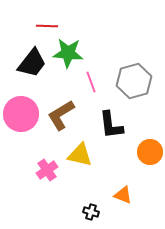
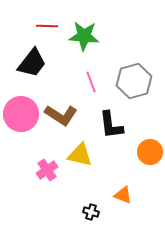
green star: moved 16 px right, 17 px up
brown L-shape: rotated 116 degrees counterclockwise
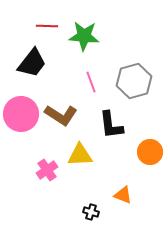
yellow triangle: rotated 16 degrees counterclockwise
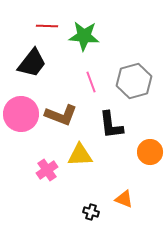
brown L-shape: rotated 12 degrees counterclockwise
orange triangle: moved 1 px right, 4 px down
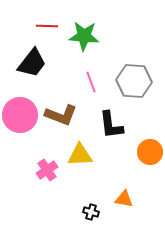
gray hexagon: rotated 20 degrees clockwise
pink circle: moved 1 px left, 1 px down
orange triangle: rotated 12 degrees counterclockwise
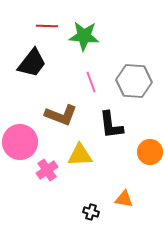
pink circle: moved 27 px down
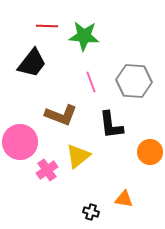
yellow triangle: moved 2 px left, 1 px down; rotated 36 degrees counterclockwise
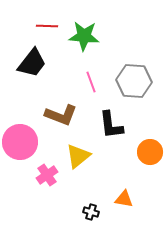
pink cross: moved 5 px down
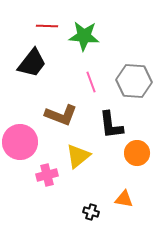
orange circle: moved 13 px left, 1 px down
pink cross: rotated 20 degrees clockwise
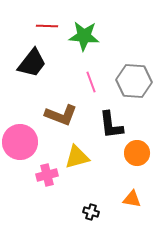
yellow triangle: moved 1 px left, 1 px down; rotated 24 degrees clockwise
orange triangle: moved 8 px right
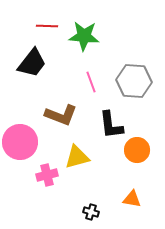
orange circle: moved 3 px up
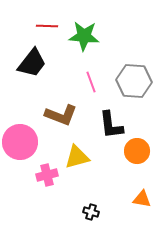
orange circle: moved 1 px down
orange triangle: moved 10 px right
